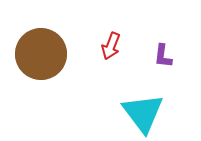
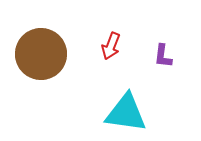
cyan triangle: moved 17 px left; rotated 45 degrees counterclockwise
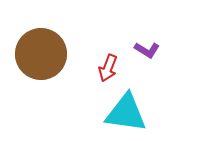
red arrow: moved 3 px left, 22 px down
purple L-shape: moved 16 px left, 6 px up; rotated 65 degrees counterclockwise
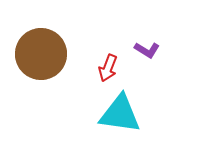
cyan triangle: moved 6 px left, 1 px down
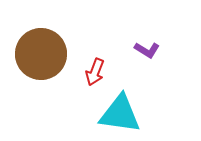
red arrow: moved 13 px left, 4 px down
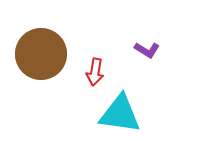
red arrow: rotated 12 degrees counterclockwise
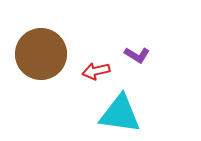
purple L-shape: moved 10 px left, 5 px down
red arrow: moved 1 px right, 1 px up; rotated 68 degrees clockwise
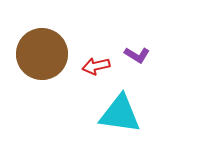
brown circle: moved 1 px right
red arrow: moved 5 px up
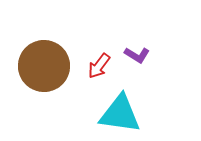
brown circle: moved 2 px right, 12 px down
red arrow: moved 3 px right; rotated 40 degrees counterclockwise
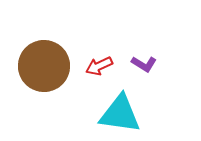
purple L-shape: moved 7 px right, 9 px down
red arrow: rotated 28 degrees clockwise
